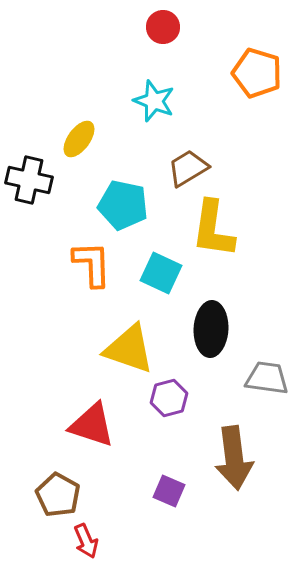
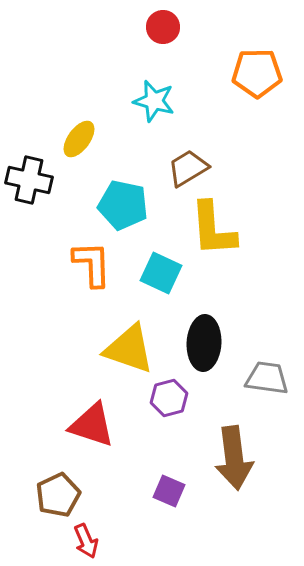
orange pentagon: rotated 18 degrees counterclockwise
cyan star: rotated 6 degrees counterclockwise
yellow L-shape: rotated 12 degrees counterclockwise
black ellipse: moved 7 px left, 14 px down
brown pentagon: rotated 18 degrees clockwise
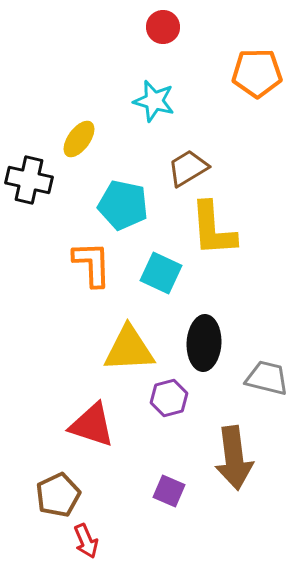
yellow triangle: rotated 22 degrees counterclockwise
gray trapezoid: rotated 6 degrees clockwise
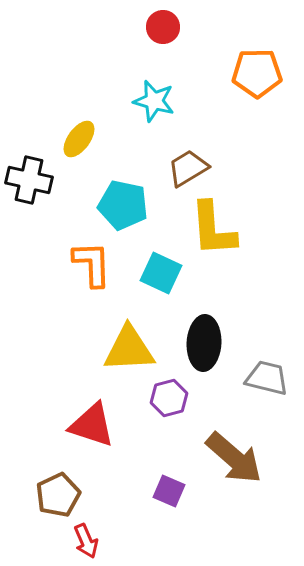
brown arrow: rotated 42 degrees counterclockwise
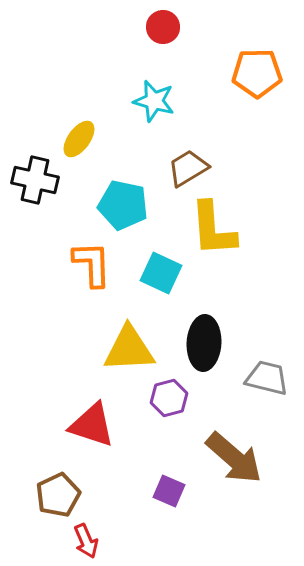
black cross: moved 6 px right
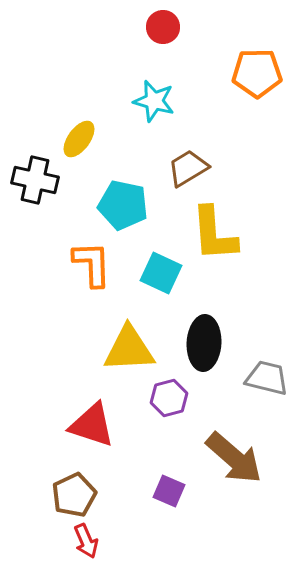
yellow L-shape: moved 1 px right, 5 px down
brown pentagon: moved 16 px right
